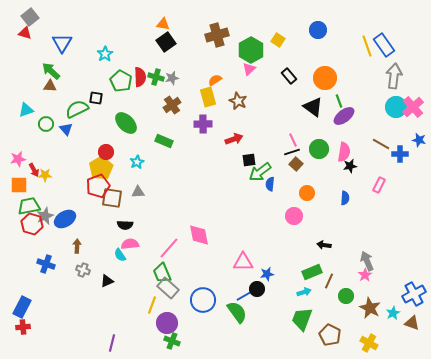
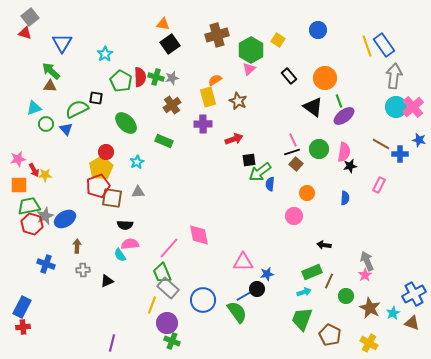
black square at (166, 42): moved 4 px right, 2 px down
cyan triangle at (26, 110): moved 8 px right, 2 px up
gray cross at (83, 270): rotated 24 degrees counterclockwise
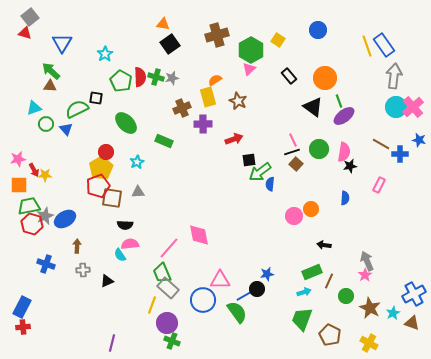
brown cross at (172, 105): moved 10 px right, 3 px down; rotated 12 degrees clockwise
orange circle at (307, 193): moved 4 px right, 16 px down
pink triangle at (243, 262): moved 23 px left, 18 px down
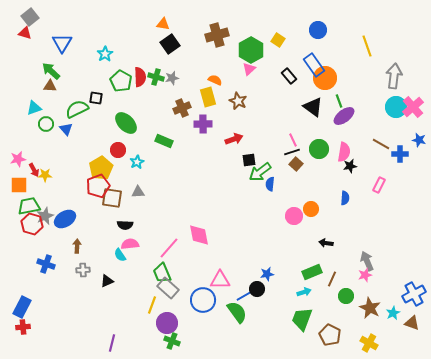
blue rectangle at (384, 45): moved 70 px left, 20 px down
orange semicircle at (215, 80): rotated 56 degrees clockwise
red circle at (106, 152): moved 12 px right, 2 px up
black arrow at (324, 245): moved 2 px right, 2 px up
pink star at (365, 275): rotated 16 degrees clockwise
brown line at (329, 281): moved 3 px right, 2 px up
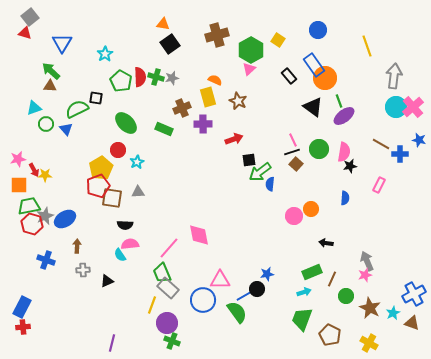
green rectangle at (164, 141): moved 12 px up
blue cross at (46, 264): moved 4 px up
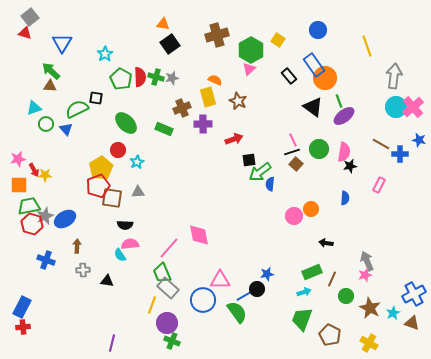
green pentagon at (121, 81): moved 2 px up
black triangle at (107, 281): rotated 32 degrees clockwise
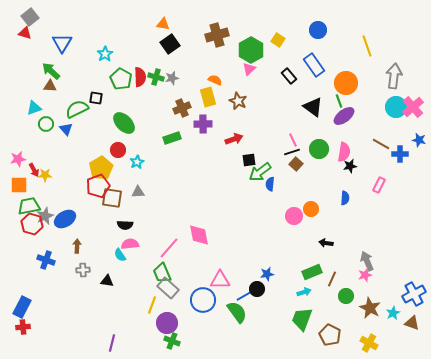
orange circle at (325, 78): moved 21 px right, 5 px down
green ellipse at (126, 123): moved 2 px left
green rectangle at (164, 129): moved 8 px right, 9 px down; rotated 42 degrees counterclockwise
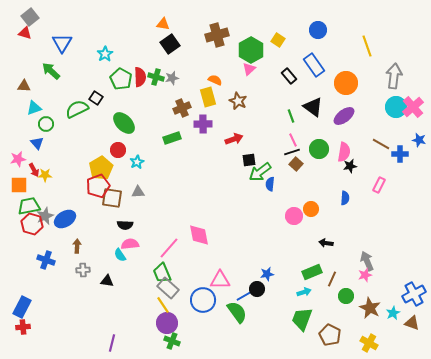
brown triangle at (50, 86): moved 26 px left
black square at (96, 98): rotated 24 degrees clockwise
green line at (339, 101): moved 48 px left, 15 px down
blue triangle at (66, 129): moved 29 px left, 14 px down
yellow line at (152, 305): moved 11 px right; rotated 54 degrees counterclockwise
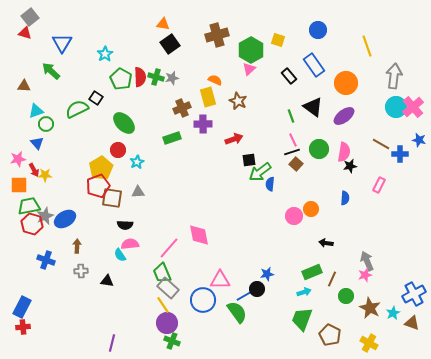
yellow square at (278, 40): rotated 16 degrees counterclockwise
cyan triangle at (34, 108): moved 2 px right, 3 px down
gray cross at (83, 270): moved 2 px left, 1 px down
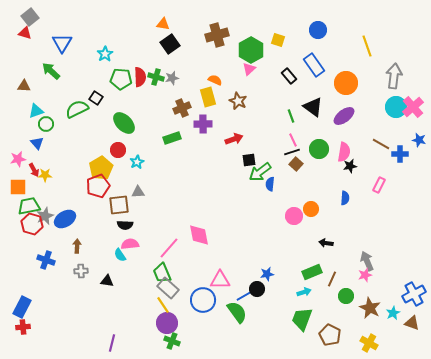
green pentagon at (121, 79): rotated 25 degrees counterclockwise
orange square at (19, 185): moved 1 px left, 2 px down
brown square at (112, 198): moved 7 px right, 7 px down; rotated 15 degrees counterclockwise
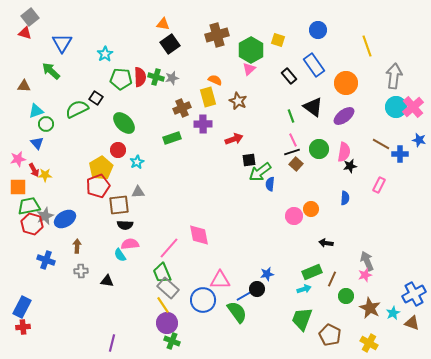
cyan arrow at (304, 292): moved 3 px up
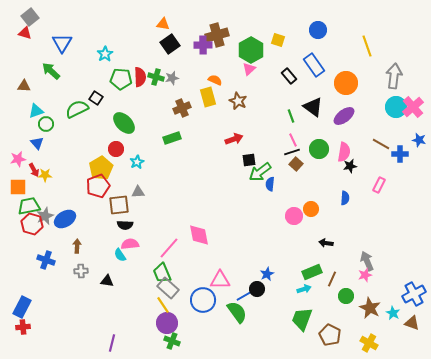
purple cross at (203, 124): moved 79 px up
red circle at (118, 150): moved 2 px left, 1 px up
blue star at (267, 274): rotated 16 degrees counterclockwise
cyan star at (393, 313): rotated 16 degrees counterclockwise
